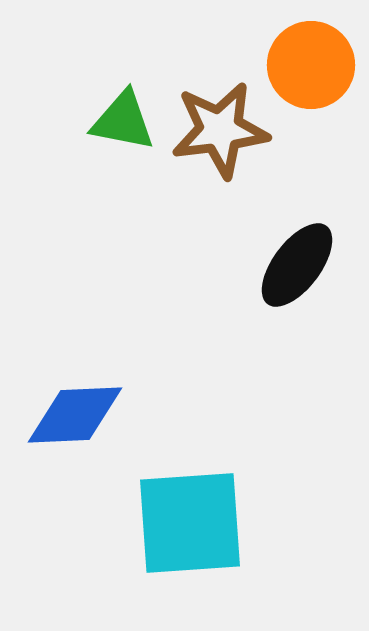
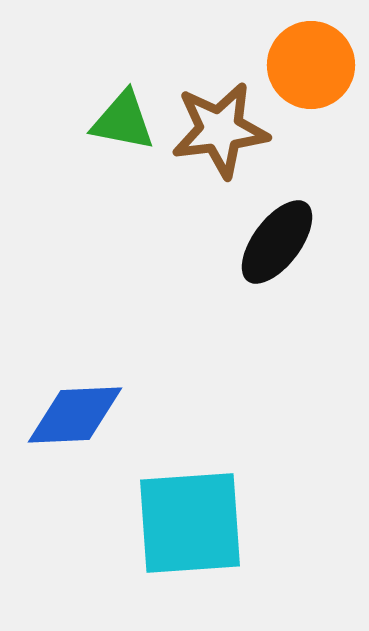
black ellipse: moved 20 px left, 23 px up
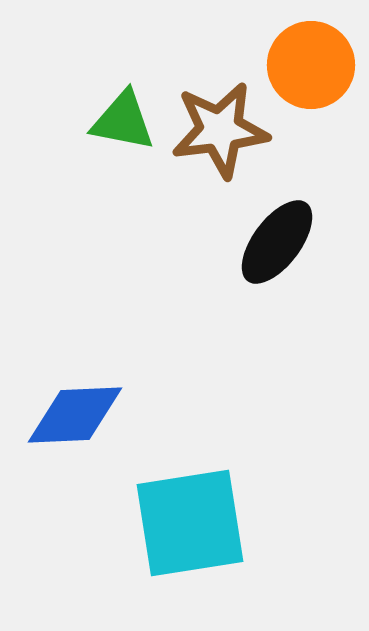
cyan square: rotated 5 degrees counterclockwise
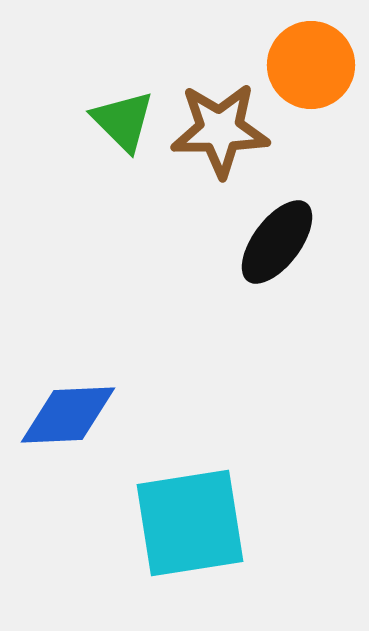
green triangle: rotated 34 degrees clockwise
brown star: rotated 6 degrees clockwise
blue diamond: moved 7 px left
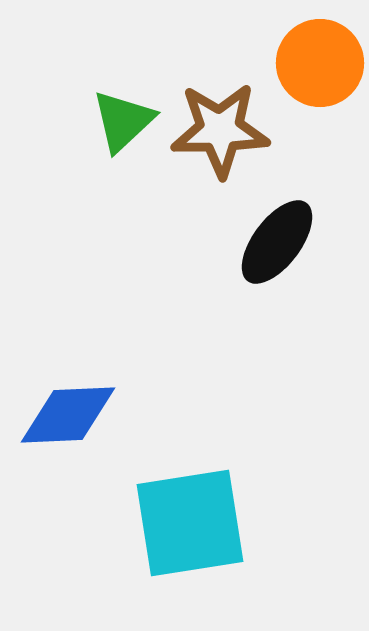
orange circle: moved 9 px right, 2 px up
green triangle: rotated 32 degrees clockwise
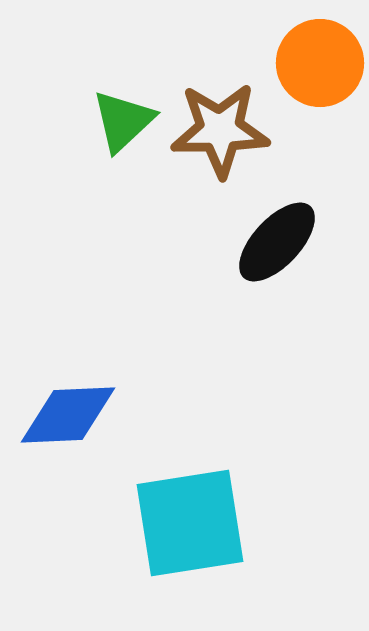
black ellipse: rotated 6 degrees clockwise
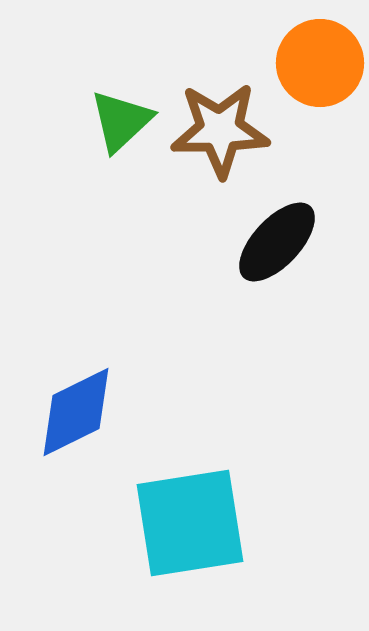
green triangle: moved 2 px left
blue diamond: moved 8 px right, 3 px up; rotated 24 degrees counterclockwise
